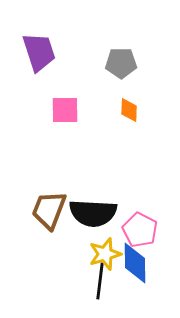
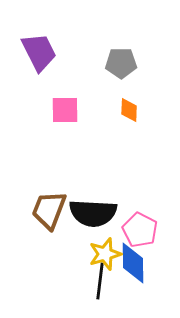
purple trapezoid: rotated 9 degrees counterclockwise
blue diamond: moved 2 px left
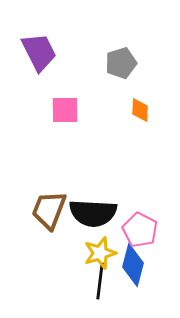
gray pentagon: rotated 16 degrees counterclockwise
orange diamond: moved 11 px right
yellow star: moved 5 px left, 1 px up
blue diamond: moved 2 px down; rotated 15 degrees clockwise
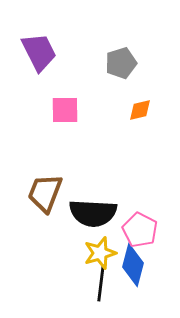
orange diamond: rotated 75 degrees clockwise
brown trapezoid: moved 4 px left, 17 px up
black line: moved 1 px right, 2 px down
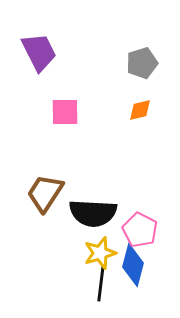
gray pentagon: moved 21 px right
pink square: moved 2 px down
brown trapezoid: rotated 12 degrees clockwise
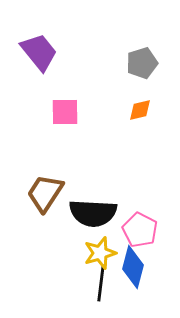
purple trapezoid: rotated 12 degrees counterclockwise
blue diamond: moved 2 px down
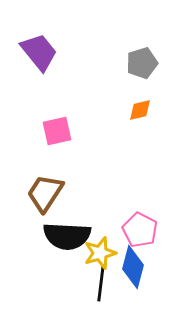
pink square: moved 8 px left, 19 px down; rotated 12 degrees counterclockwise
black semicircle: moved 26 px left, 23 px down
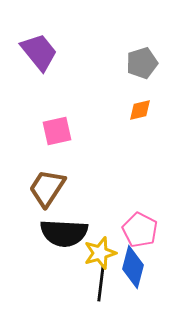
brown trapezoid: moved 2 px right, 5 px up
black semicircle: moved 3 px left, 3 px up
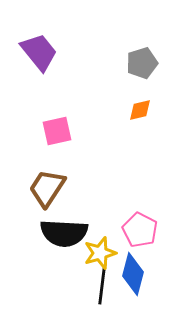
blue diamond: moved 7 px down
black line: moved 1 px right, 3 px down
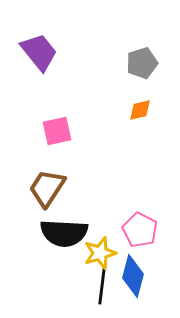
blue diamond: moved 2 px down
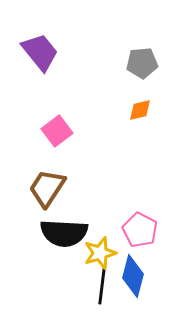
purple trapezoid: moved 1 px right
gray pentagon: rotated 12 degrees clockwise
pink square: rotated 24 degrees counterclockwise
